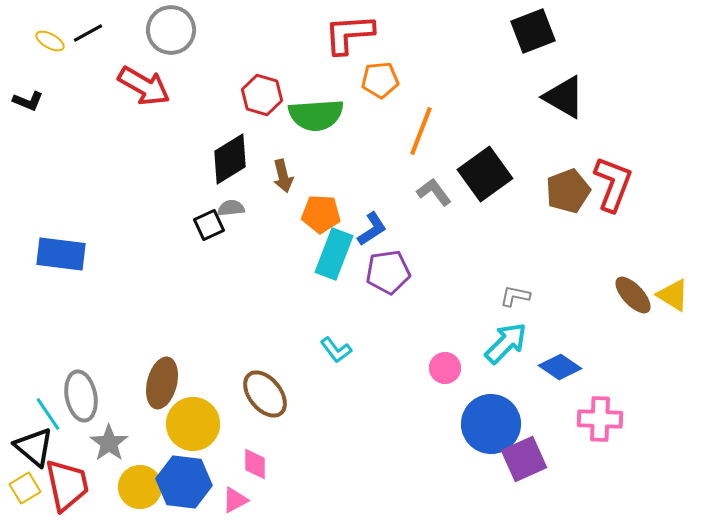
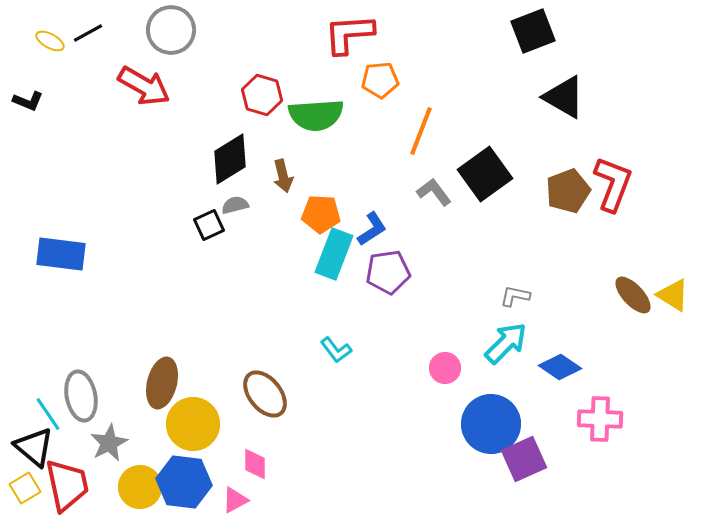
gray semicircle at (231, 208): moved 4 px right, 3 px up; rotated 8 degrees counterclockwise
gray star at (109, 443): rotated 9 degrees clockwise
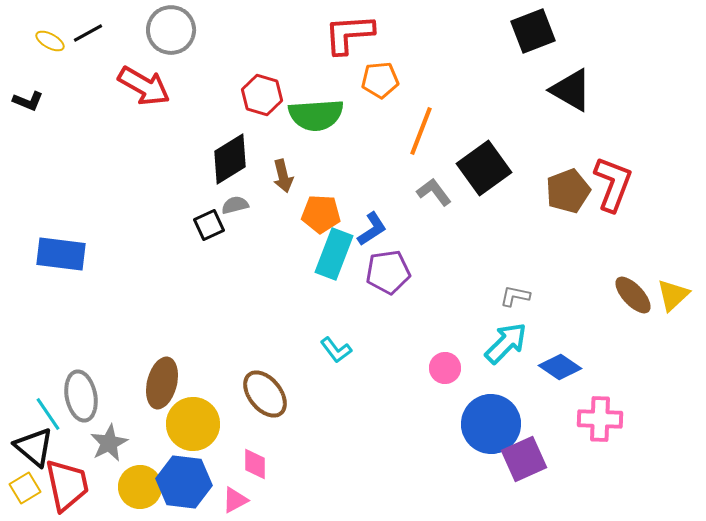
black triangle at (564, 97): moved 7 px right, 7 px up
black square at (485, 174): moved 1 px left, 6 px up
yellow triangle at (673, 295): rotated 45 degrees clockwise
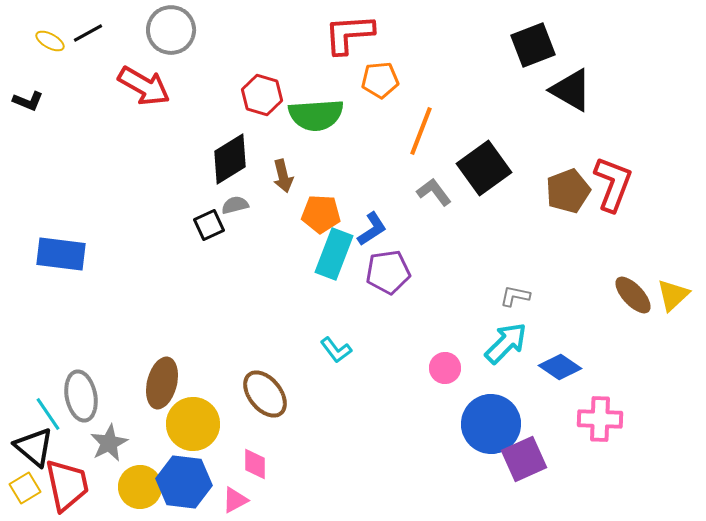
black square at (533, 31): moved 14 px down
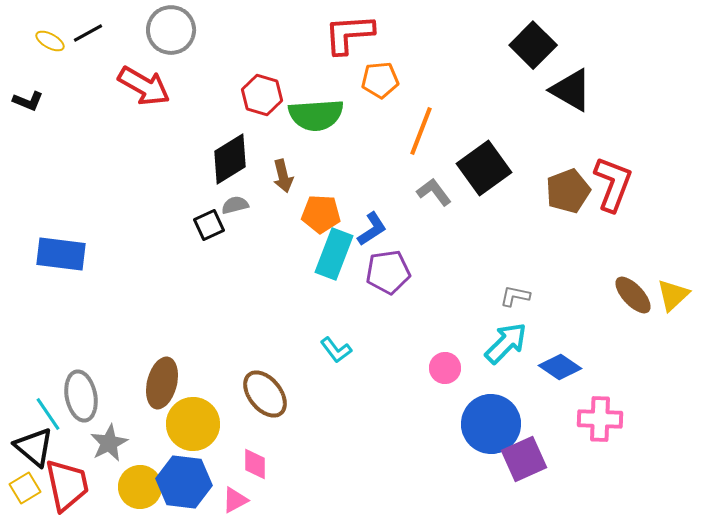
black square at (533, 45): rotated 24 degrees counterclockwise
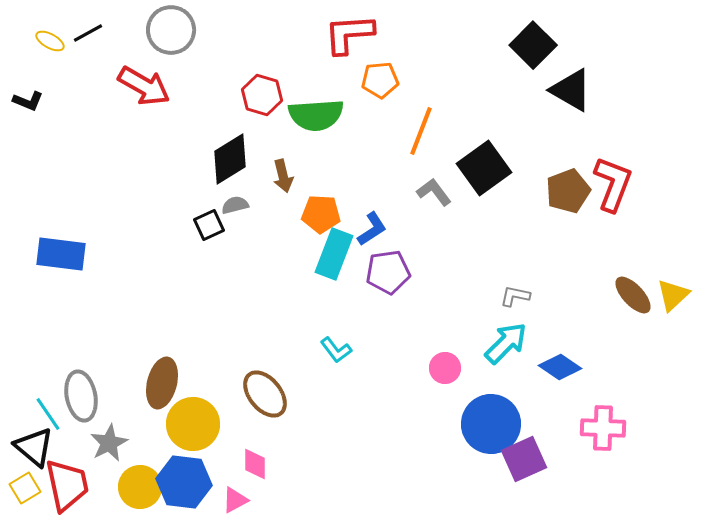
pink cross at (600, 419): moved 3 px right, 9 px down
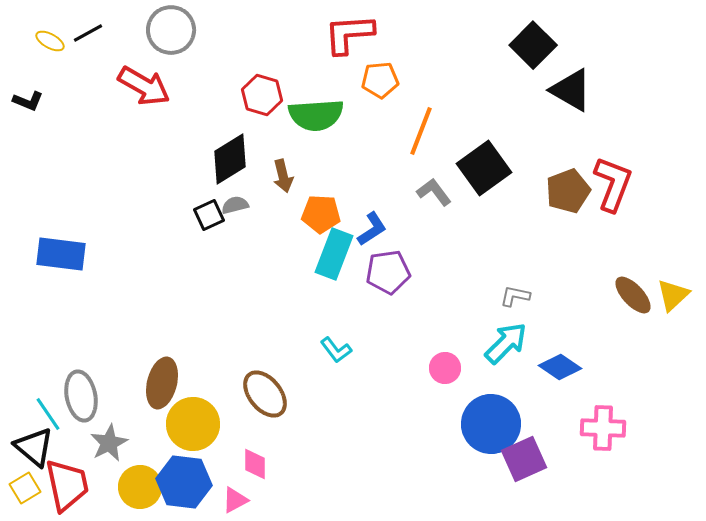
black square at (209, 225): moved 10 px up
